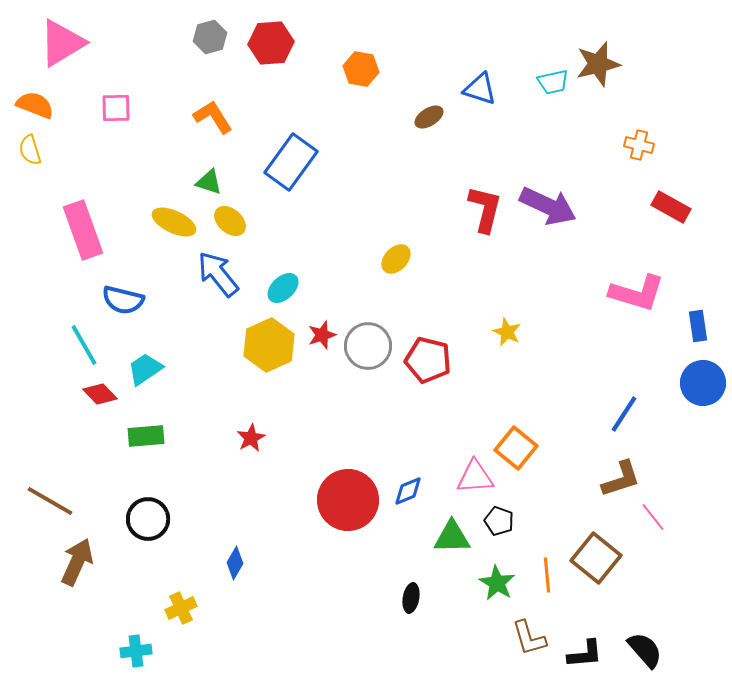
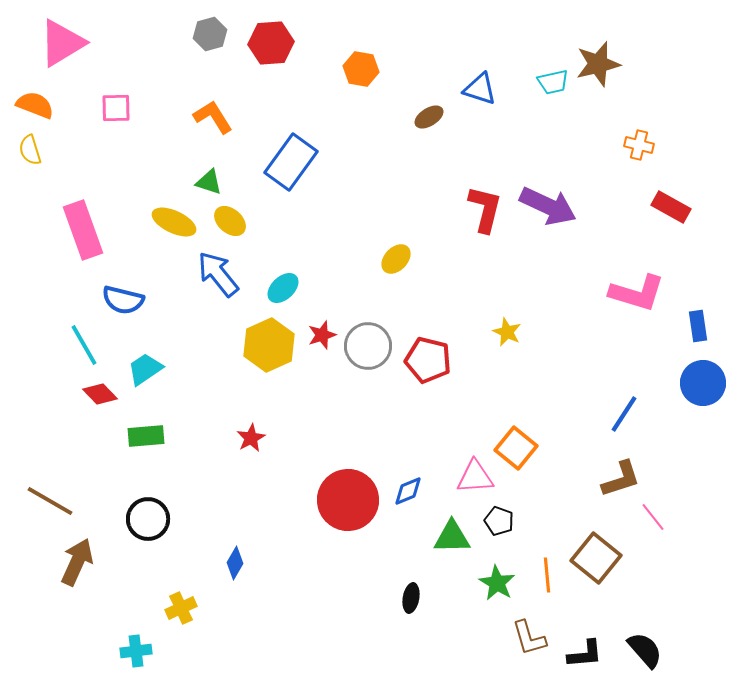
gray hexagon at (210, 37): moved 3 px up
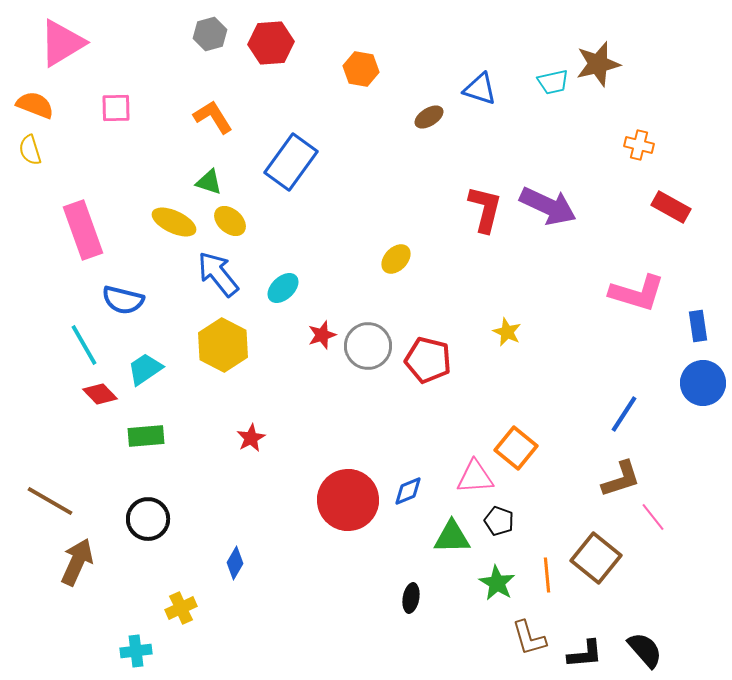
yellow hexagon at (269, 345): moved 46 px left; rotated 9 degrees counterclockwise
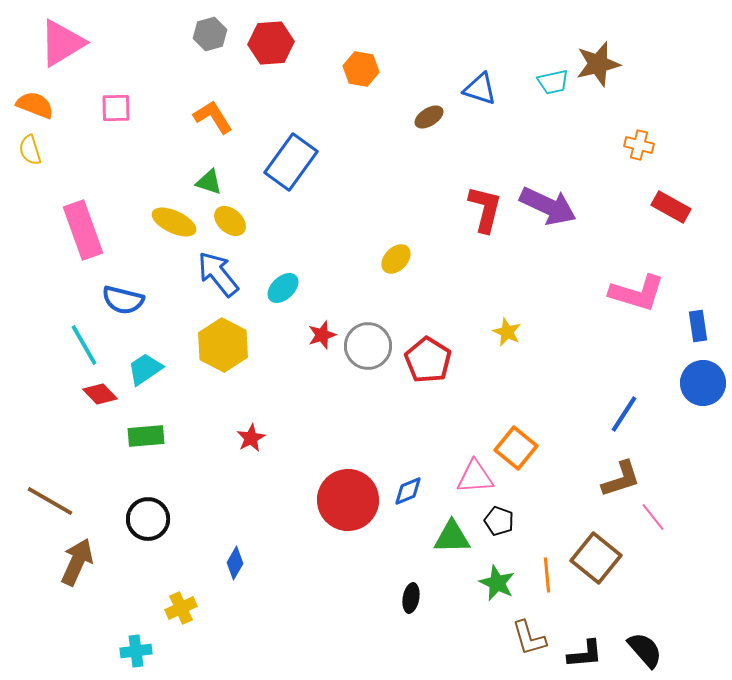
red pentagon at (428, 360): rotated 18 degrees clockwise
green star at (497, 583): rotated 6 degrees counterclockwise
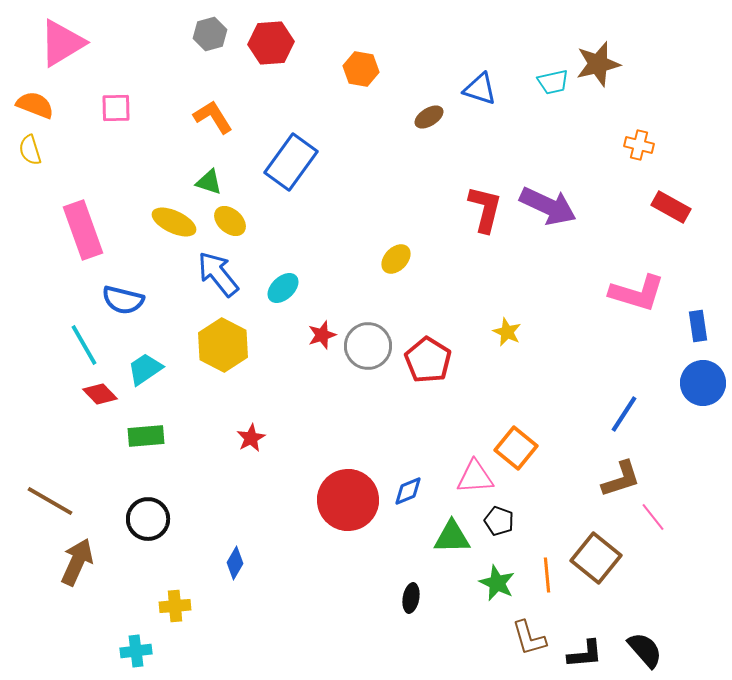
yellow cross at (181, 608): moved 6 px left, 2 px up; rotated 20 degrees clockwise
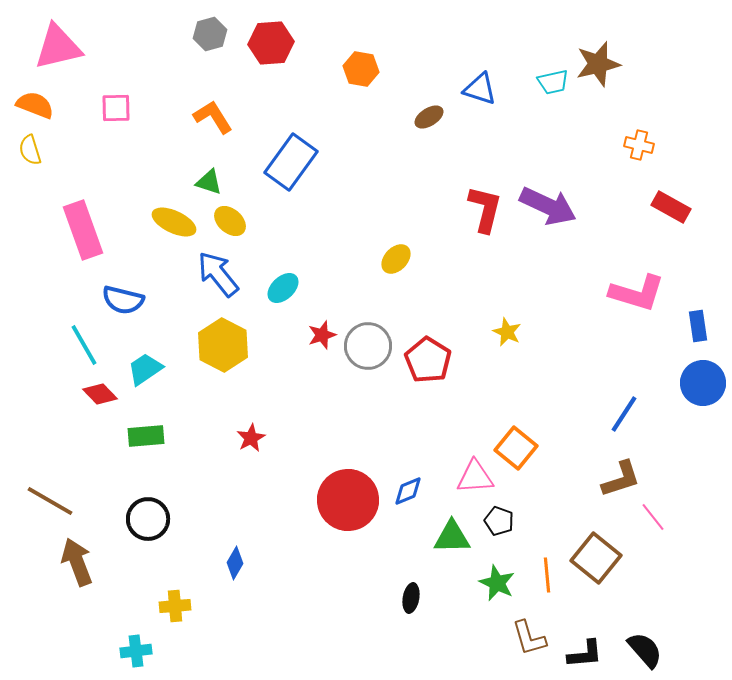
pink triangle at (62, 43): moved 4 px left, 4 px down; rotated 18 degrees clockwise
brown arrow at (77, 562): rotated 45 degrees counterclockwise
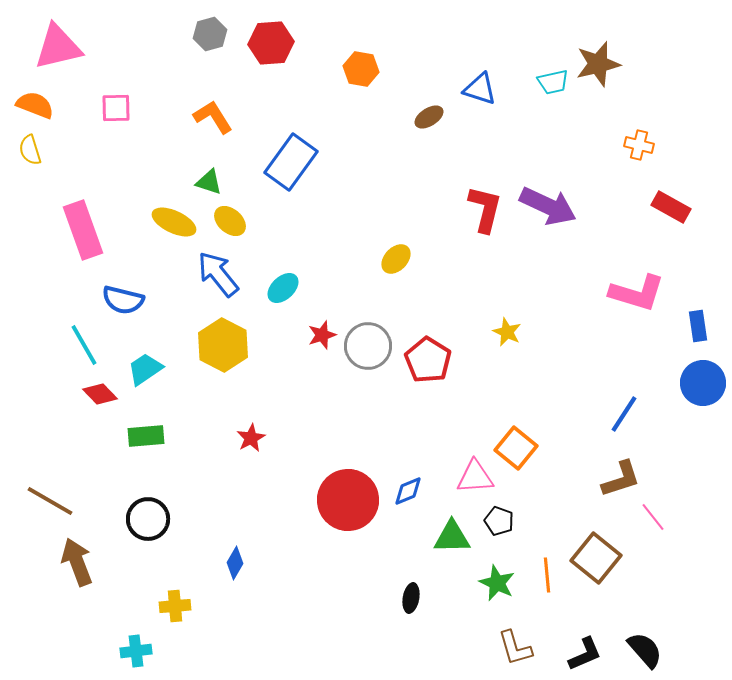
brown L-shape at (529, 638): moved 14 px left, 10 px down
black L-shape at (585, 654): rotated 18 degrees counterclockwise
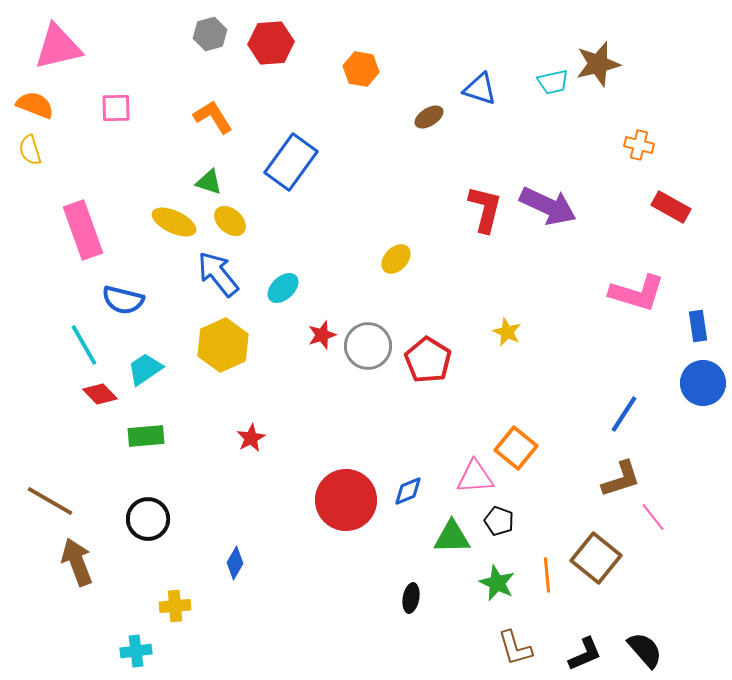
yellow hexagon at (223, 345): rotated 9 degrees clockwise
red circle at (348, 500): moved 2 px left
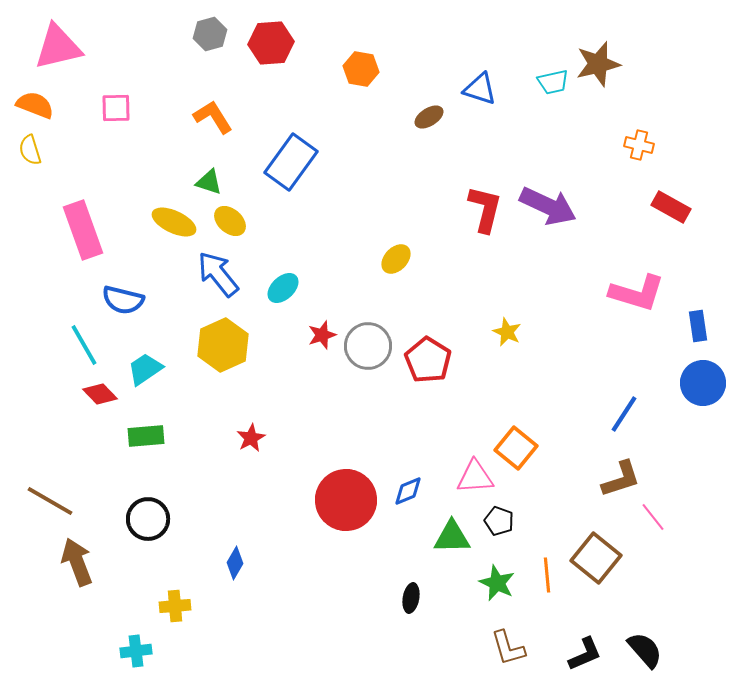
brown L-shape at (515, 648): moved 7 px left
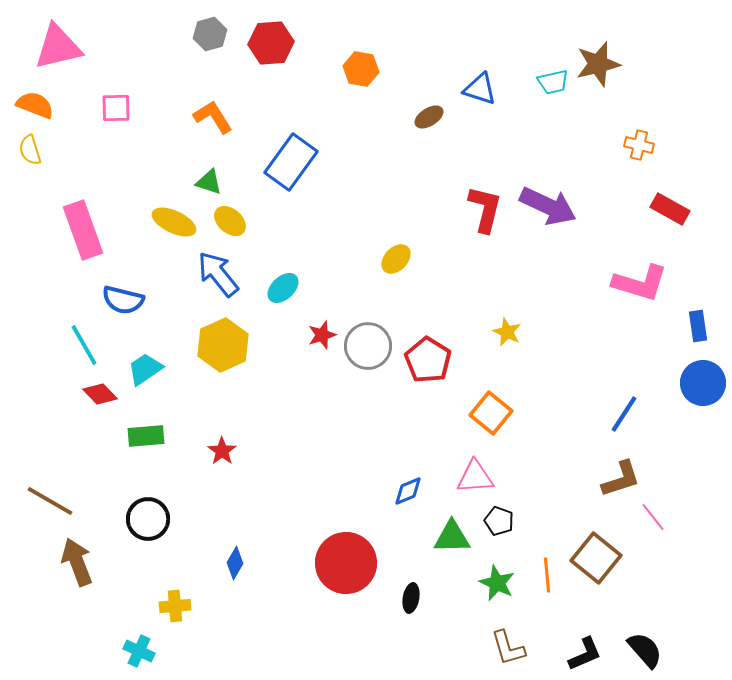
red rectangle at (671, 207): moved 1 px left, 2 px down
pink L-shape at (637, 293): moved 3 px right, 10 px up
red star at (251, 438): moved 29 px left, 13 px down; rotated 8 degrees counterclockwise
orange square at (516, 448): moved 25 px left, 35 px up
red circle at (346, 500): moved 63 px down
cyan cross at (136, 651): moved 3 px right; rotated 32 degrees clockwise
